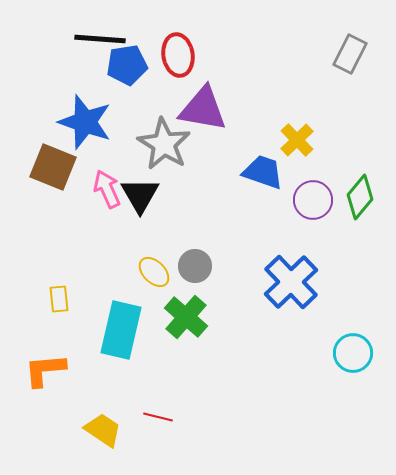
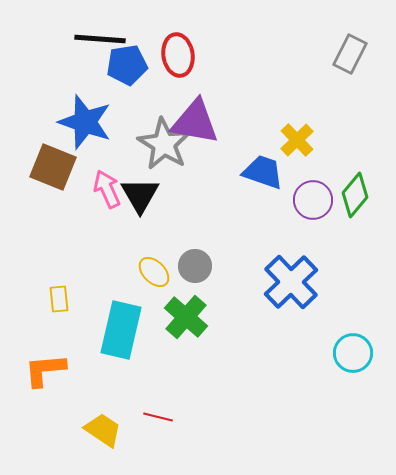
purple triangle: moved 8 px left, 13 px down
green diamond: moved 5 px left, 2 px up
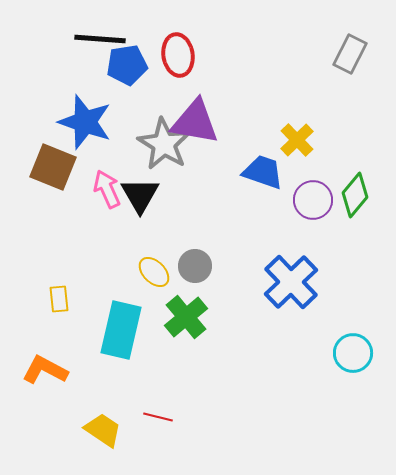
green cross: rotated 9 degrees clockwise
orange L-shape: rotated 33 degrees clockwise
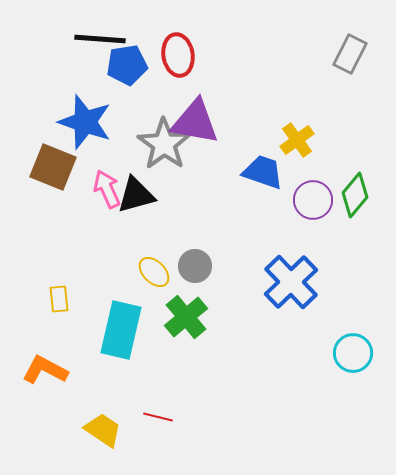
yellow cross: rotated 8 degrees clockwise
gray star: rotated 4 degrees clockwise
black triangle: moved 4 px left; rotated 45 degrees clockwise
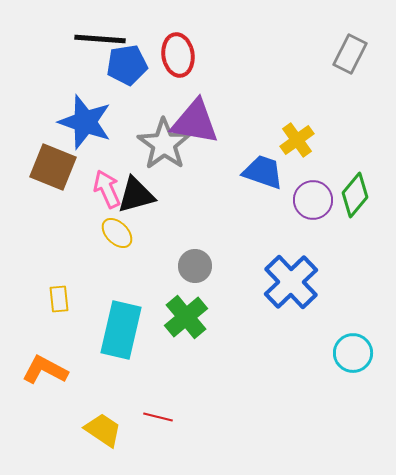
yellow ellipse: moved 37 px left, 39 px up
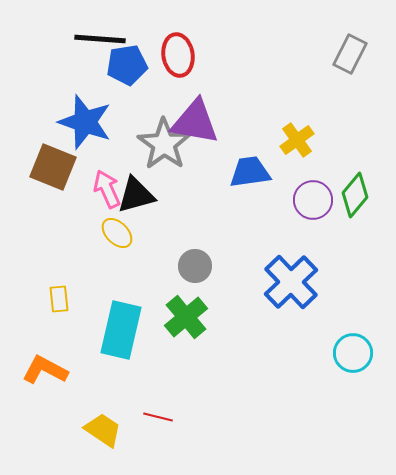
blue trapezoid: moved 13 px left; rotated 27 degrees counterclockwise
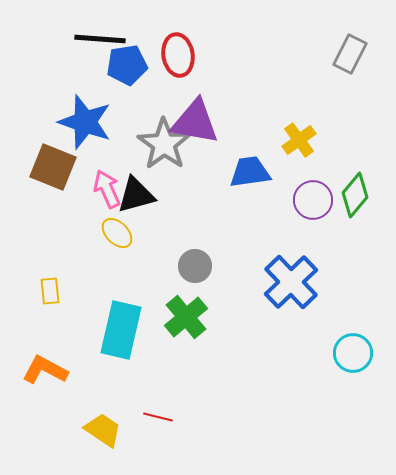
yellow cross: moved 2 px right
yellow rectangle: moved 9 px left, 8 px up
